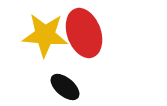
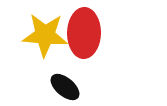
red ellipse: rotated 21 degrees clockwise
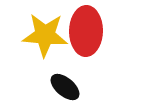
red ellipse: moved 2 px right, 2 px up
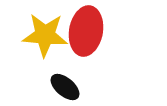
red ellipse: rotated 9 degrees clockwise
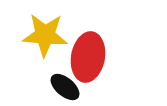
red ellipse: moved 2 px right, 26 px down
